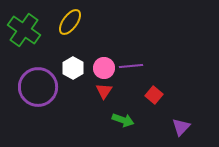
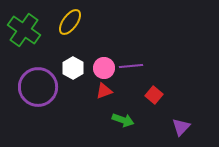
red triangle: rotated 36 degrees clockwise
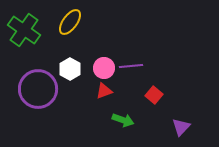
white hexagon: moved 3 px left, 1 px down
purple circle: moved 2 px down
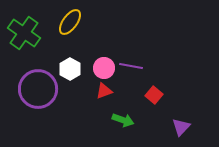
green cross: moved 3 px down
purple line: rotated 15 degrees clockwise
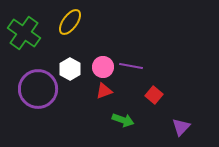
pink circle: moved 1 px left, 1 px up
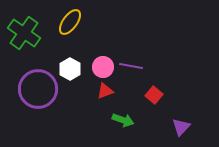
red triangle: moved 1 px right
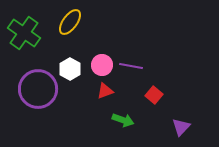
pink circle: moved 1 px left, 2 px up
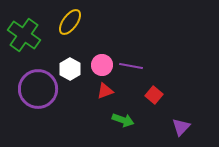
green cross: moved 2 px down
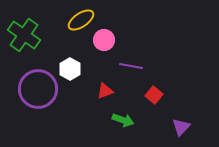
yellow ellipse: moved 11 px right, 2 px up; rotated 20 degrees clockwise
pink circle: moved 2 px right, 25 px up
